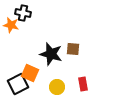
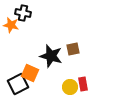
brown square: rotated 16 degrees counterclockwise
black star: moved 2 px down
yellow circle: moved 13 px right
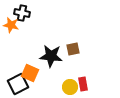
black cross: moved 1 px left
black star: rotated 10 degrees counterclockwise
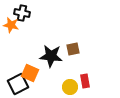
red rectangle: moved 2 px right, 3 px up
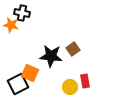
brown square: rotated 24 degrees counterclockwise
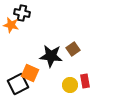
yellow circle: moved 2 px up
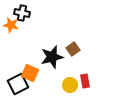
black star: moved 1 px right, 1 px down; rotated 20 degrees counterclockwise
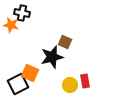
brown square: moved 8 px left, 7 px up; rotated 32 degrees counterclockwise
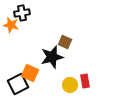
black cross: rotated 21 degrees counterclockwise
